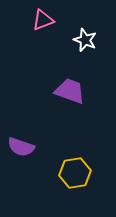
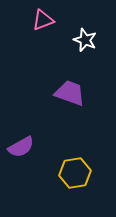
purple trapezoid: moved 2 px down
purple semicircle: rotated 48 degrees counterclockwise
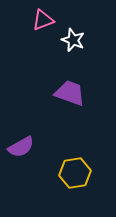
white star: moved 12 px left
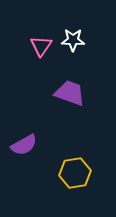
pink triangle: moved 2 px left, 26 px down; rotated 35 degrees counterclockwise
white star: rotated 20 degrees counterclockwise
purple semicircle: moved 3 px right, 2 px up
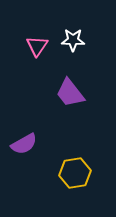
pink triangle: moved 4 px left
purple trapezoid: rotated 148 degrees counterclockwise
purple semicircle: moved 1 px up
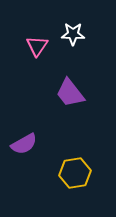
white star: moved 6 px up
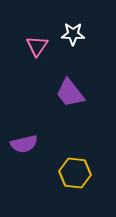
purple semicircle: rotated 16 degrees clockwise
yellow hexagon: rotated 16 degrees clockwise
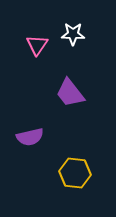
pink triangle: moved 1 px up
purple semicircle: moved 6 px right, 7 px up
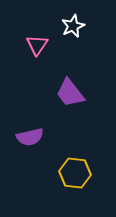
white star: moved 8 px up; rotated 25 degrees counterclockwise
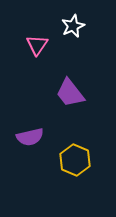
yellow hexagon: moved 13 px up; rotated 16 degrees clockwise
